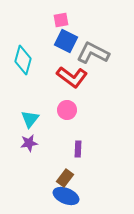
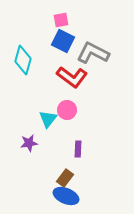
blue square: moved 3 px left
cyan triangle: moved 18 px right
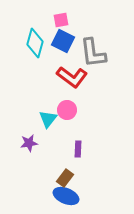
gray L-shape: rotated 124 degrees counterclockwise
cyan diamond: moved 12 px right, 17 px up
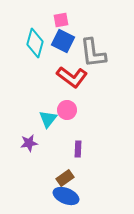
brown rectangle: rotated 18 degrees clockwise
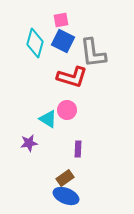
red L-shape: rotated 20 degrees counterclockwise
cyan triangle: rotated 36 degrees counterclockwise
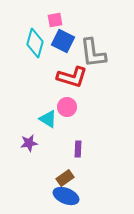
pink square: moved 6 px left
pink circle: moved 3 px up
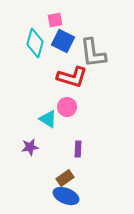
purple star: moved 1 px right, 4 px down
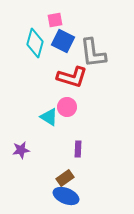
cyan triangle: moved 1 px right, 2 px up
purple star: moved 9 px left, 3 px down
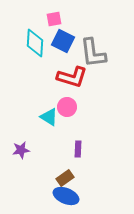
pink square: moved 1 px left, 1 px up
cyan diamond: rotated 12 degrees counterclockwise
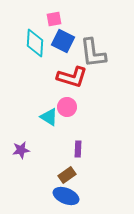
brown rectangle: moved 2 px right, 3 px up
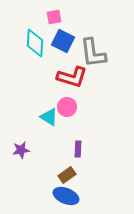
pink square: moved 2 px up
